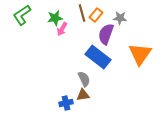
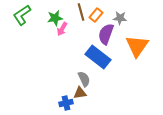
brown line: moved 1 px left, 1 px up
orange triangle: moved 3 px left, 8 px up
brown triangle: moved 3 px left, 2 px up
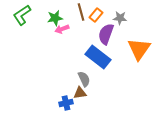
pink arrow: rotated 40 degrees clockwise
orange triangle: moved 2 px right, 3 px down
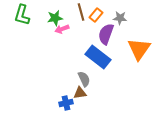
green L-shape: rotated 40 degrees counterclockwise
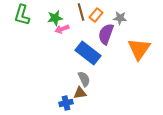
blue rectangle: moved 10 px left, 4 px up
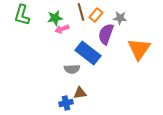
gray semicircle: moved 12 px left, 10 px up; rotated 112 degrees clockwise
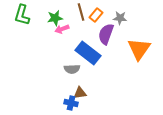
blue cross: moved 5 px right; rotated 24 degrees clockwise
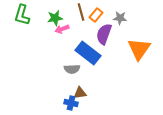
purple semicircle: moved 2 px left
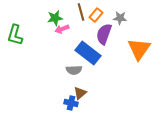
green L-shape: moved 7 px left, 20 px down
gray semicircle: moved 2 px right, 1 px down
brown triangle: rotated 32 degrees counterclockwise
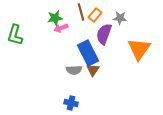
orange rectangle: moved 1 px left
pink arrow: moved 1 px left, 1 px up
blue rectangle: rotated 25 degrees clockwise
brown triangle: moved 13 px right, 23 px up; rotated 16 degrees counterclockwise
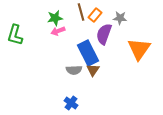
pink arrow: moved 3 px left, 3 px down
blue cross: rotated 24 degrees clockwise
